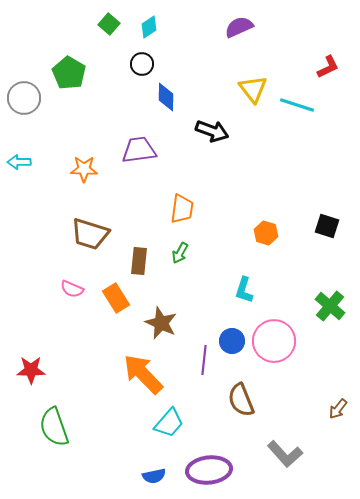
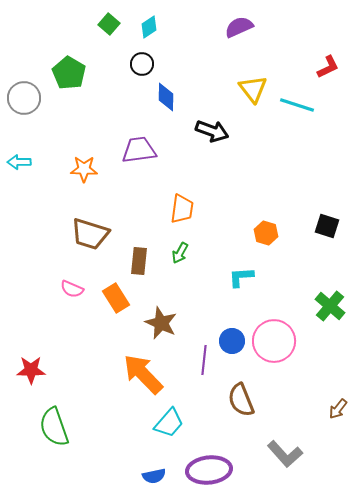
cyan L-shape: moved 3 px left, 13 px up; rotated 68 degrees clockwise
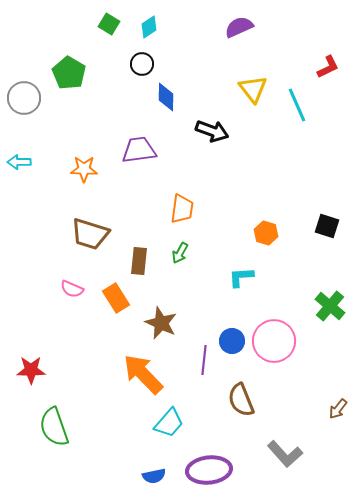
green square: rotated 10 degrees counterclockwise
cyan line: rotated 48 degrees clockwise
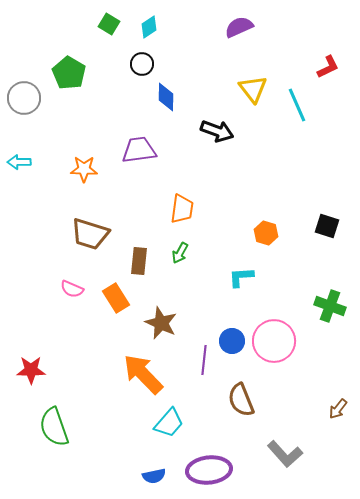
black arrow: moved 5 px right
green cross: rotated 20 degrees counterclockwise
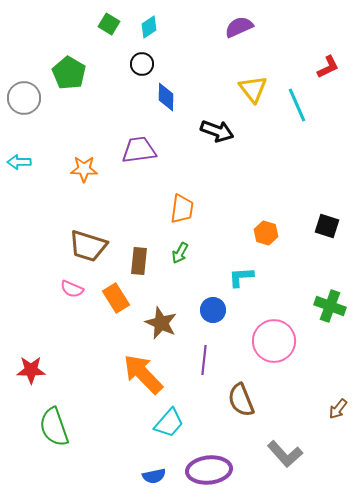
brown trapezoid: moved 2 px left, 12 px down
blue circle: moved 19 px left, 31 px up
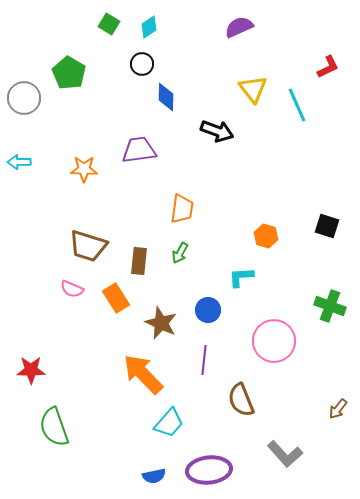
orange hexagon: moved 3 px down
blue circle: moved 5 px left
